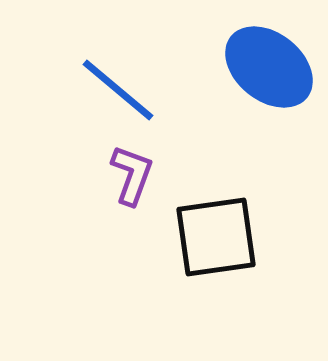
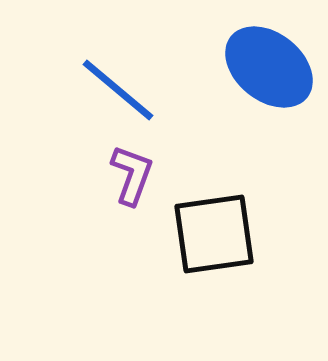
black square: moved 2 px left, 3 px up
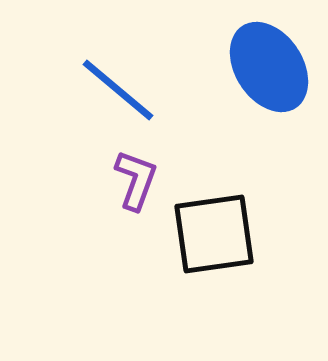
blue ellipse: rotated 18 degrees clockwise
purple L-shape: moved 4 px right, 5 px down
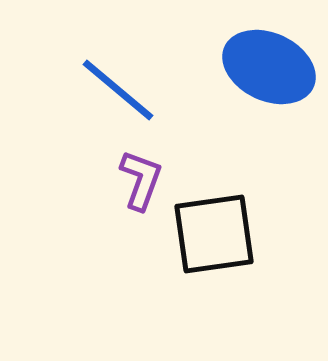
blue ellipse: rotated 32 degrees counterclockwise
purple L-shape: moved 5 px right
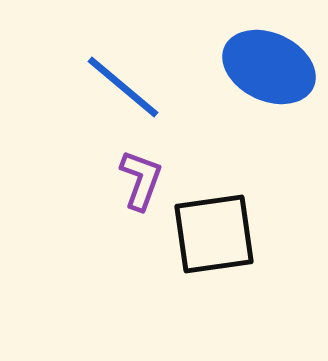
blue line: moved 5 px right, 3 px up
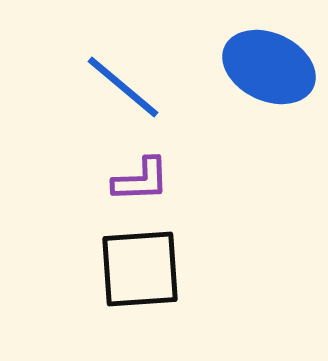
purple L-shape: rotated 68 degrees clockwise
black square: moved 74 px left, 35 px down; rotated 4 degrees clockwise
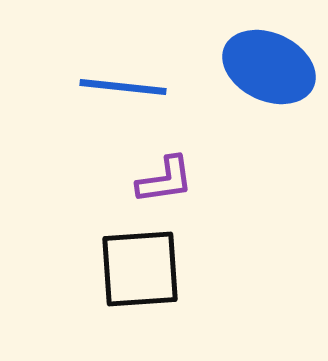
blue line: rotated 34 degrees counterclockwise
purple L-shape: moved 24 px right; rotated 6 degrees counterclockwise
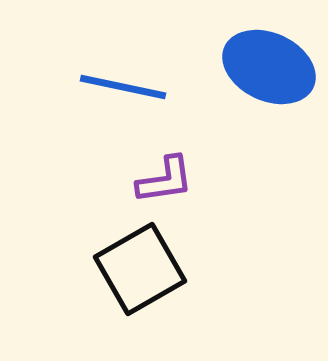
blue line: rotated 6 degrees clockwise
black square: rotated 26 degrees counterclockwise
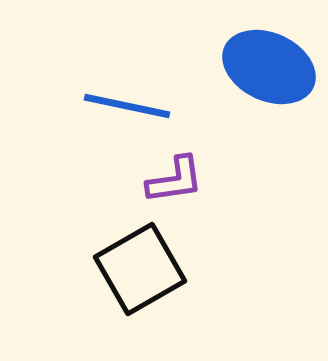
blue line: moved 4 px right, 19 px down
purple L-shape: moved 10 px right
